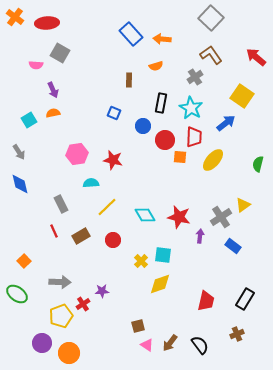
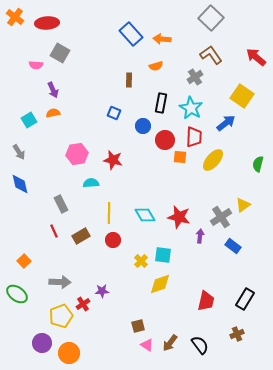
yellow line at (107, 207): moved 2 px right, 6 px down; rotated 45 degrees counterclockwise
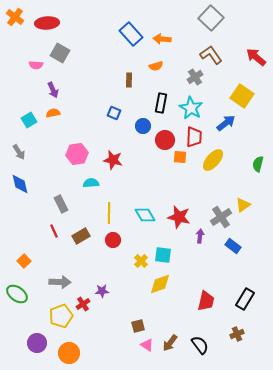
purple circle at (42, 343): moved 5 px left
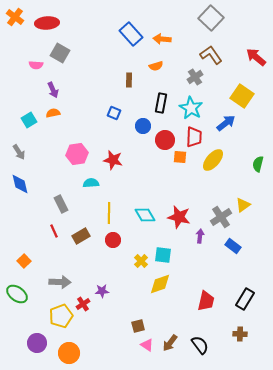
brown cross at (237, 334): moved 3 px right; rotated 24 degrees clockwise
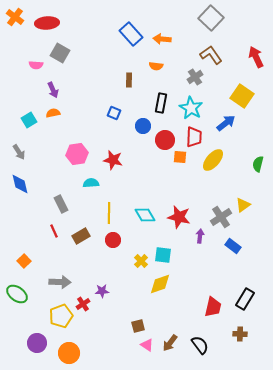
red arrow at (256, 57): rotated 25 degrees clockwise
orange semicircle at (156, 66): rotated 24 degrees clockwise
red trapezoid at (206, 301): moved 7 px right, 6 px down
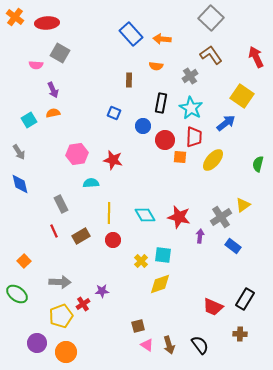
gray cross at (195, 77): moved 5 px left, 1 px up
red trapezoid at (213, 307): rotated 100 degrees clockwise
brown arrow at (170, 343): moved 1 px left, 2 px down; rotated 54 degrees counterclockwise
orange circle at (69, 353): moved 3 px left, 1 px up
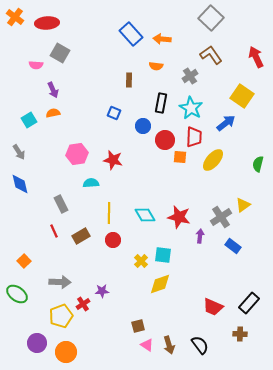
black rectangle at (245, 299): moved 4 px right, 4 px down; rotated 10 degrees clockwise
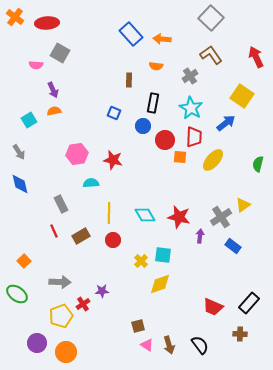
black rectangle at (161, 103): moved 8 px left
orange semicircle at (53, 113): moved 1 px right, 2 px up
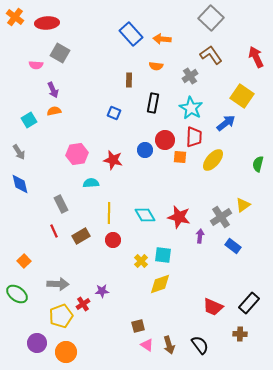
blue circle at (143, 126): moved 2 px right, 24 px down
gray arrow at (60, 282): moved 2 px left, 2 px down
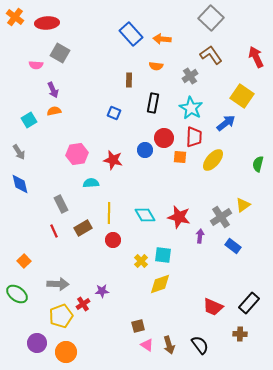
red circle at (165, 140): moved 1 px left, 2 px up
brown rectangle at (81, 236): moved 2 px right, 8 px up
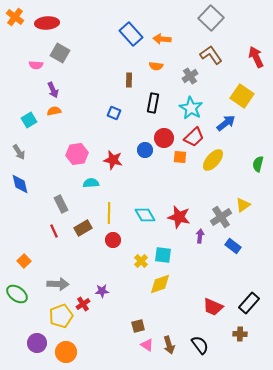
red trapezoid at (194, 137): rotated 45 degrees clockwise
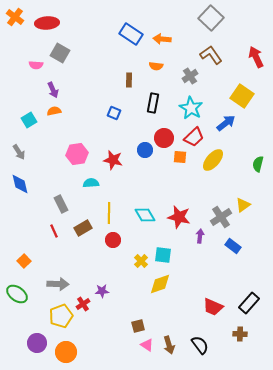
blue rectangle at (131, 34): rotated 15 degrees counterclockwise
